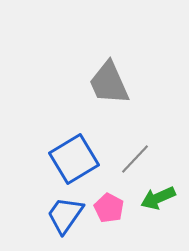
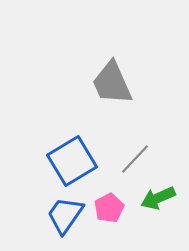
gray trapezoid: moved 3 px right
blue square: moved 2 px left, 2 px down
pink pentagon: rotated 16 degrees clockwise
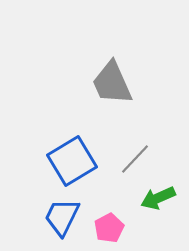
pink pentagon: moved 20 px down
blue trapezoid: moved 3 px left, 2 px down; rotated 9 degrees counterclockwise
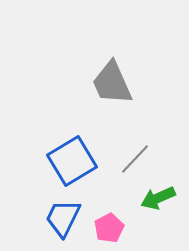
blue trapezoid: moved 1 px right, 1 px down
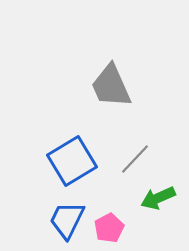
gray trapezoid: moved 1 px left, 3 px down
blue trapezoid: moved 4 px right, 2 px down
